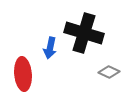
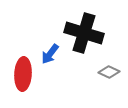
blue arrow: moved 6 px down; rotated 25 degrees clockwise
red ellipse: rotated 8 degrees clockwise
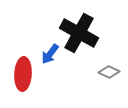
black cross: moved 5 px left; rotated 12 degrees clockwise
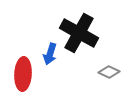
blue arrow: rotated 20 degrees counterclockwise
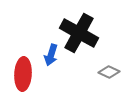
blue arrow: moved 1 px right, 1 px down
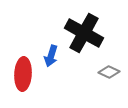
black cross: moved 5 px right
blue arrow: moved 1 px down
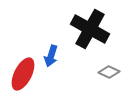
black cross: moved 6 px right, 4 px up
red ellipse: rotated 24 degrees clockwise
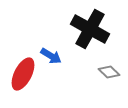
blue arrow: rotated 75 degrees counterclockwise
gray diamond: rotated 20 degrees clockwise
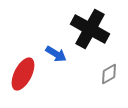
blue arrow: moved 5 px right, 2 px up
gray diamond: moved 2 px down; rotated 75 degrees counterclockwise
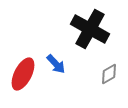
blue arrow: moved 10 px down; rotated 15 degrees clockwise
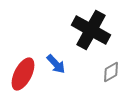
black cross: moved 1 px right, 1 px down
gray diamond: moved 2 px right, 2 px up
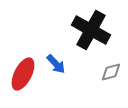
gray diamond: rotated 15 degrees clockwise
